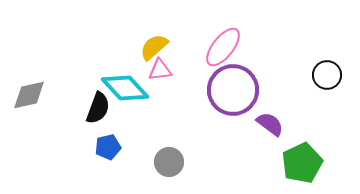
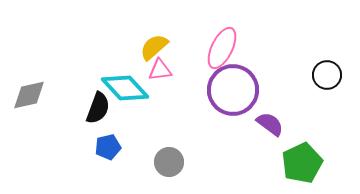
pink ellipse: moved 1 px left, 1 px down; rotated 12 degrees counterclockwise
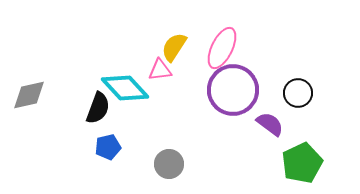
yellow semicircle: moved 20 px right; rotated 16 degrees counterclockwise
black circle: moved 29 px left, 18 px down
gray circle: moved 2 px down
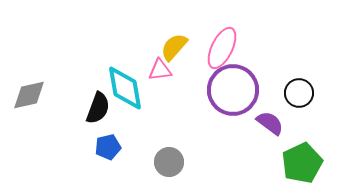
yellow semicircle: rotated 8 degrees clockwise
cyan diamond: rotated 33 degrees clockwise
black circle: moved 1 px right
purple semicircle: moved 1 px up
gray circle: moved 2 px up
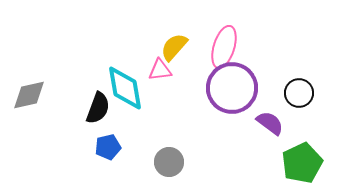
pink ellipse: moved 2 px right, 1 px up; rotated 9 degrees counterclockwise
purple circle: moved 1 px left, 2 px up
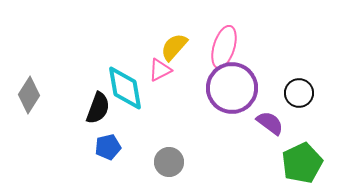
pink triangle: rotated 20 degrees counterclockwise
gray diamond: rotated 45 degrees counterclockwise
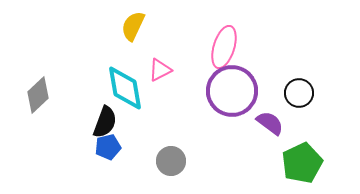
yellow semicircle: moved 41 px left, 21 px up; rotated 16 degrees counterclockwise
purple circle: moved 3 px down
gray diamond: moved 9 px right; rotated 15 degrees clockwise
black semicircle: moved 7 px right, 14 px down
gray circle: moved 2 px right, 1 px up
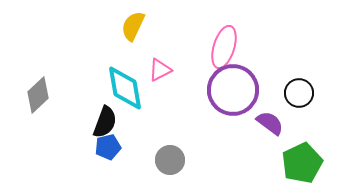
purple circle: moved 1 px right, 1 px up
gray circle: moved 1 px left, 1 px up
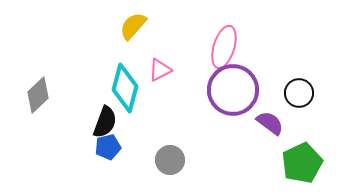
yellow semicircle: rotated 16 degrees clockwise
cyan diamond: rotated 24 degrees clockwise
